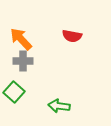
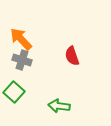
red semicircle: moved 20 px down; rotated 60 degrees clockwise
gray cross: moved 1 px left, 1 px up; rotated 18 degrees clockwise
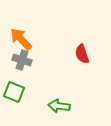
red semicircle: moved 10 px right, 2 px up
green square: rotated 20 degrees counterclockwise
